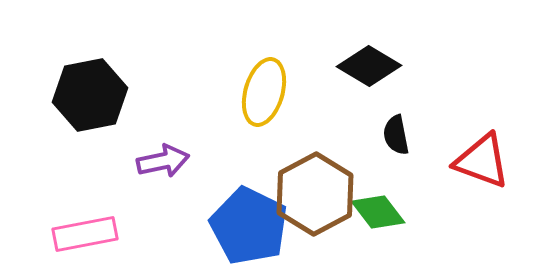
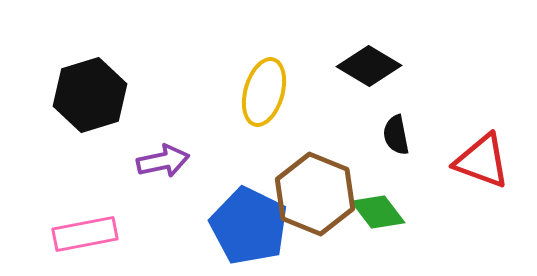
black hexagon: rotated 6 degrees counterclockwise
brown hexagon: rotated 10 degrees counterclockwise
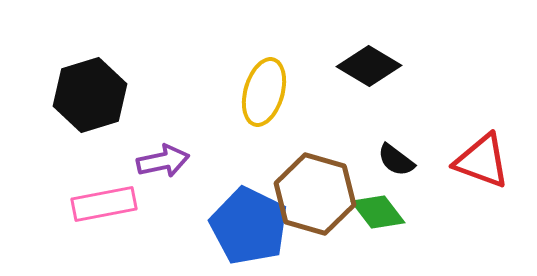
black semicircle: moved 25 px down; rotated 42 degrees counterclockwise
brown hexagon: rotated 6 degrees counterclockwise
pink rectangle: moved 19 px right, 30 px up
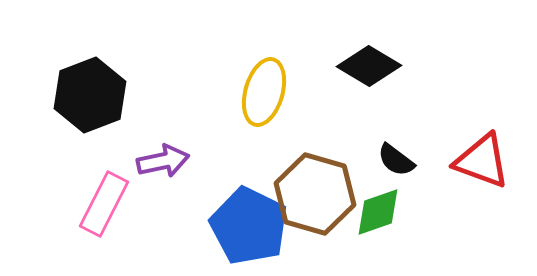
black hexagon: rotated 4 degrees counterclockwise
pink rectangle: rotated 52 degrees counterclockwise
green diamond: rotated 72 degrees counterclockwise
